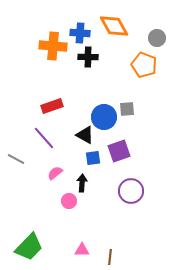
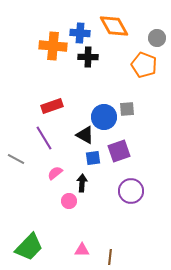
purple line: rotated 10 degrees clockwise
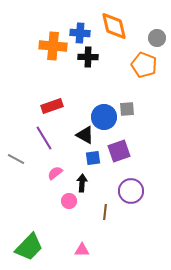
orange diamond: rotated 16 degrees clockwise
brown line: moved 5 px left, 45 px up
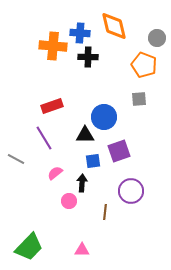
gray square: moved 12 px right, 10 px up
black triangle: rotated 30 degrees counterclockwise
blue square: moved 3 px down
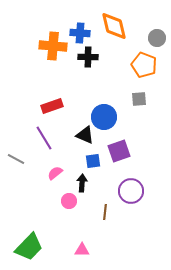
black triangle: rotated 24 degrees clockwise
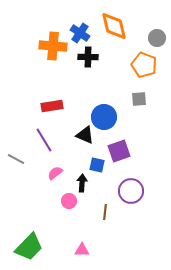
blue cross: rotated 30 degrees clockwise
red rectangle: rotated 10 degrees clockwise
purple line: moved 2 px down
blue square: moved 4 px right, 4 px down; rotated 21 degrees clockwise
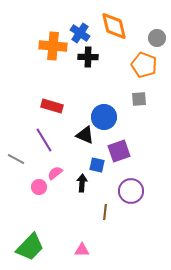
red rectangle: rotated 25 degrees clockwise
pink circle: moved 30 px left, 14 px up
green trapezoid: moved 1 px right
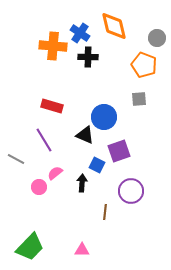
blue square: rotated 14 degrees clockwise
